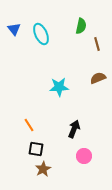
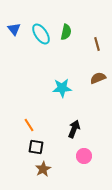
green semicircle: moved 15 px left, 6 px down
cyan ellipse: rotated 10 degrees counterclockwise
cyan star: moved 3 px right, 1 px down
black square: moved 2 px up
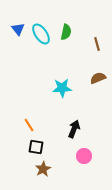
blue triangle: moved 4 px right
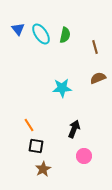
green semicircle: moved 1 px left, 3 px down
brown line: moved 2 px left, 3 px down
black square: moved 1 px up
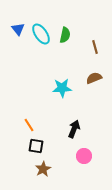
brown semicircle: moved 4 px left
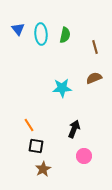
cyan ellipse: rotated 30 degrees clockwise
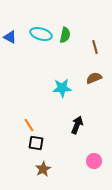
blue triangle: moved 8 px left, 8 px down; rotated 24 degrees counterclockwise
cyan ellipse: rotated 70 degrees counterclockwise
black arrow: moved 3 px right, 4 px up
black square: moved 3 px up
pink circle: moved 10 px right, 5 px down
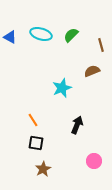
green semicircle: moved 6 px right; rotated 147 degrees counterclockwise
brown line: moved 6 px right, 2 px up
brown semicircle: moved 2 px left, 7 px up
cyan star: rotated 18 degrees counterclockwise
orange line: moved 4 px right, 5 px up
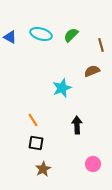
black arrow: rotated 24 degrees counterclockwise
pink circle: moved 1 px left, 3 px down
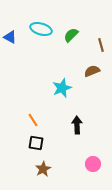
cyan ellipse: moved 5 px up
